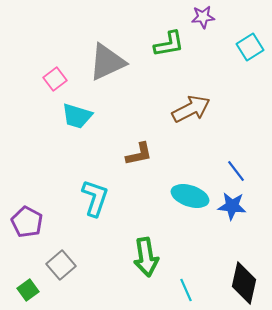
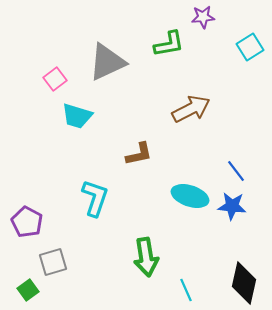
gray square: moved 8 px left, 3 px up; rotated 24 degrees clockwise
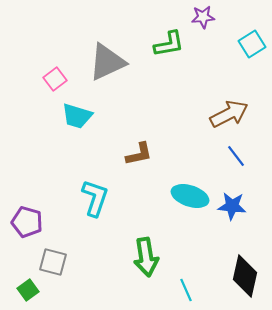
cyan square: moved 2 px right, 3 px up
brown arrow: moved 38 px right, 5 px down
blue line: moved 15 px up
purple pentagon: rotated 12 degrees counterclockwise
gray square: rotated 32 degrees clockwise
black diamond: moved 1 px right, 7 px up
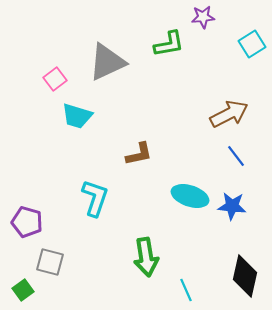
gray square: moved 3 px left
green square: moved 5 px left
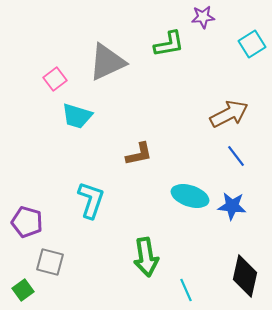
cyan L-shape: moved 4 px left, 2 px down
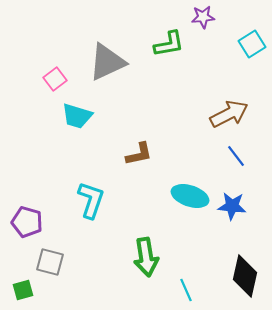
green square: rotated 20 degrees clockwise
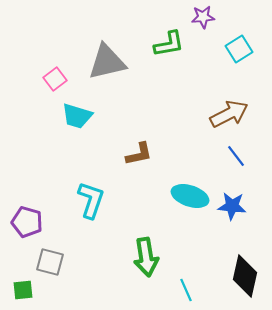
cyan square: moved 13 px left, 5 px down
gray triangle: rotated 12 degrees clockwise
green square: rotated 10 degrees clockwise
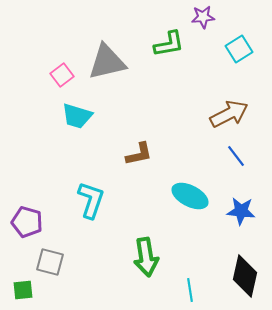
pink square: moved 7 px right, 4 px up
cyan ellipse: rotated 9 degrees clockwise
blue star: moved 9 px right, 5 px down
cyan line: moved 4 px right; rotated 15 degrees clockwise
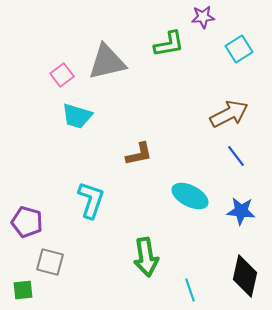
cyan line: rotated 10 degrees counterclockwise
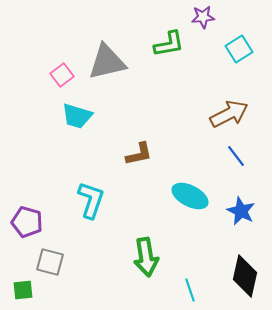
blue star: rotated 20 degrees clockwise
